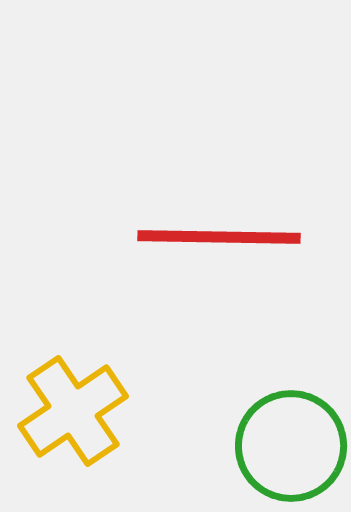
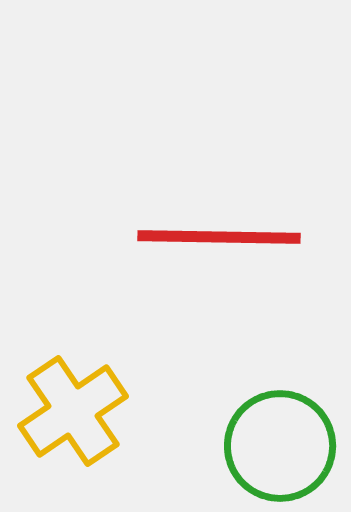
green circle: moved 11 px left
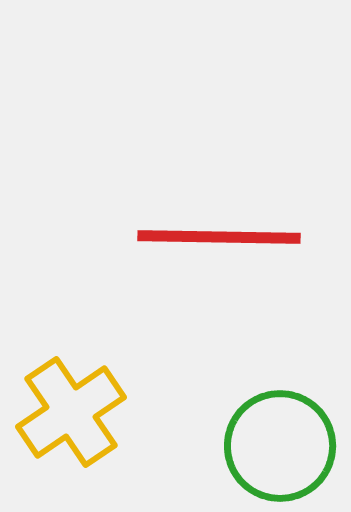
yellow cross: moved 2 px left, 1 px down
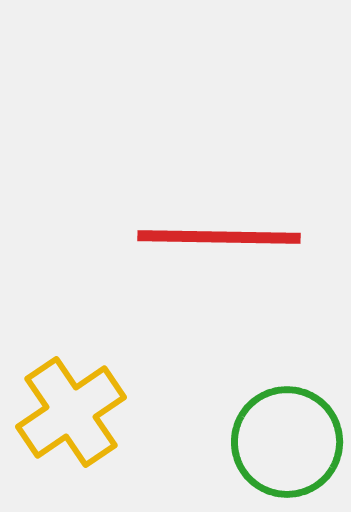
green circle: moved 7 px right, 4 px up
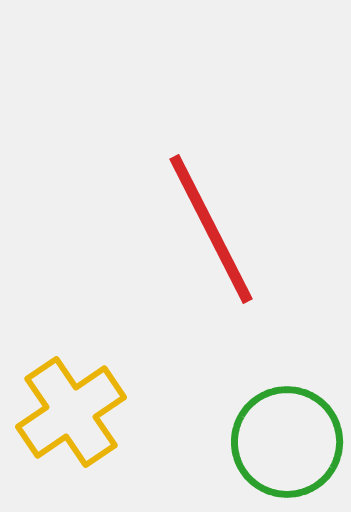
red line: moved 8 px left, 8 px up; rotated 62 degrees clockwise
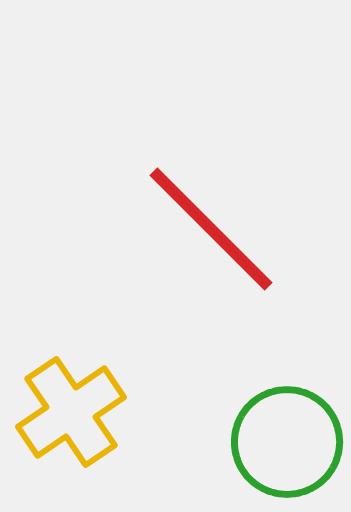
red line: rotated 18 degrees counterclockwise
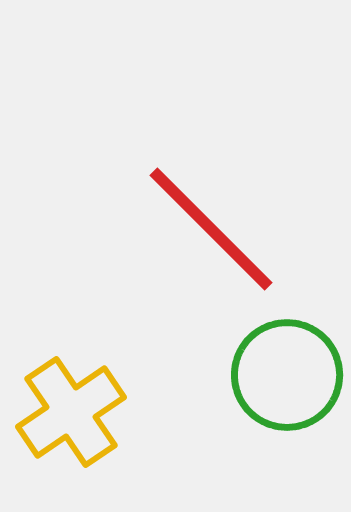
green circle: moved 67 px up
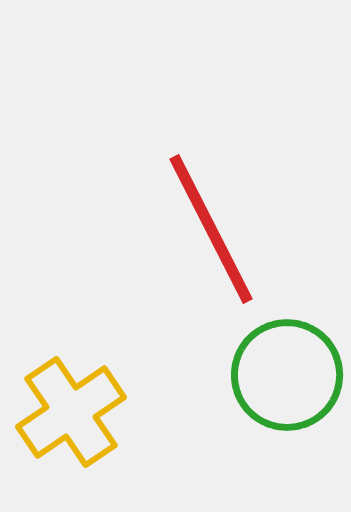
red line: rotated 18 degrees clockwise
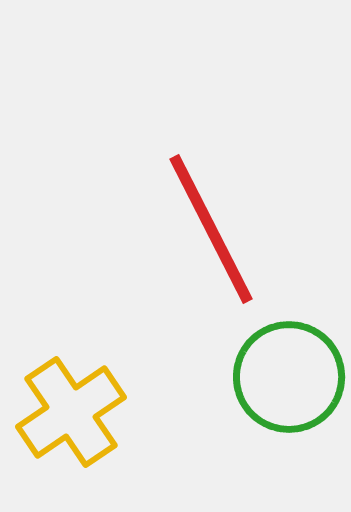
green circle: moved 2 px right, 2 px down
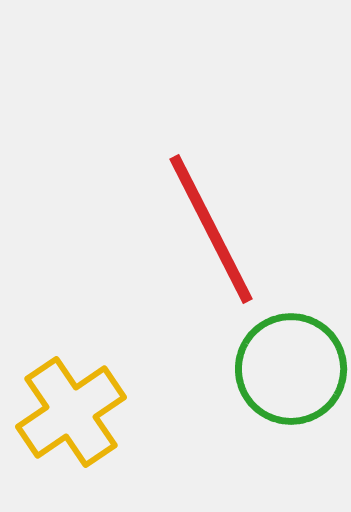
green circle: moved 2 px right, 8 px up
